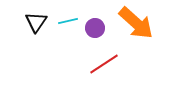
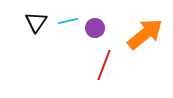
orange arrow: moved 9 px right, 11 px down; rotated 81 degrees counterclockwise
red line: moved 1 px down; rotated 36 degrees counterclockwise
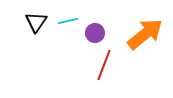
purple circle: moved 5 px down
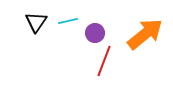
red line: moved 4 px up
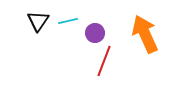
black triangle: moved 2 px right, 1 px up
orange arrow: rotated 75 degrees counterclockwise
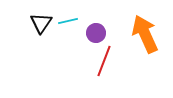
black triangle: moved 3 px right, 2 px down
purple circle: moved 1 px right
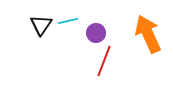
black triangle: moved 2 px down
orange arrow: moved 3 px right
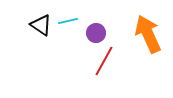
black triangle: rotated 30 degrees counterclockwise
red line: rotated 8 degrees clockwise
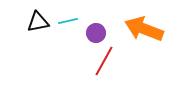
black triangle: moved 3 px left, 3 px up; rotated 45 degrees counterclockwise
orange arrow: moved 4 px left, 5 px up; rotated 45 degrees counterclockwise
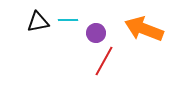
cyan line: moved 1 px up; rotated 12 degrees clockwise
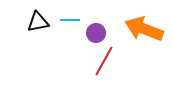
cyan line: moved 2 px right
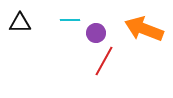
black triangle: moved 18 px left, 1 px down; rotated 10 degrees clockwise
